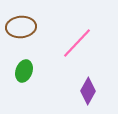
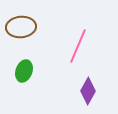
pink line: moved 1 px right, 3 px down; rotated 20 degrees counterclockwise
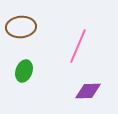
purple diamond: rotated 60 degrees clockwise
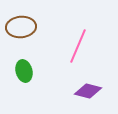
green ellipse: rotated 35 degrees counterclockwise
purple diamond: rotated 16 degrees clockwise
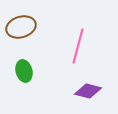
brown ellipse: rotated 12 degrees counterclockwise
pink line: rotated 8 degrees counterclockwise
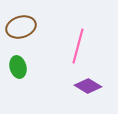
green ellipse: moved 6 px left, 4 px up
purple diamond: moved 5 px up; rotated 16 degrees clockwise
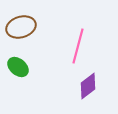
green ellipse: rotated 35 degrees counterclockwise
purple diamond: rotated 68 degrees counterclockwise
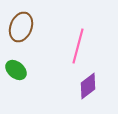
brown ellipse: rotated 52 degrees counterclockwise
green ellipse: moved 2 px left, 3 px down
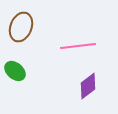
pink line: rotated 68 degrees clockwise
green ellipse: moved 1 px left, 1 px down
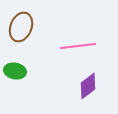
green ellipse: rotated 30 degrees counterclockwise
